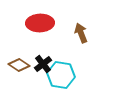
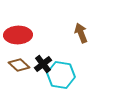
red ellipse: moved 22 px left, 12 px down
brown diamond: rotated 10 degrees clockwise
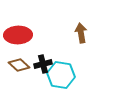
brown arrow: rotated 12 degrees clockwise
black cross: rotated 24 degrees clockwise
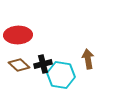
brown arrow: moved 7 px right, 26 px down
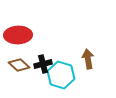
cyan hexagon: rotated 8 degrees clockwise
